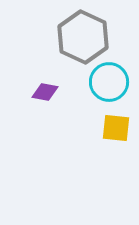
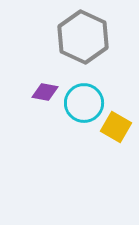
cyan circle: moved 25 px left, 21 px down
yellow square: moved 1 px up; rotated 24 degrees clockwise
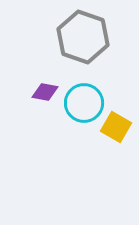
gray hexagon: rotated 6 degrees counterclockwise
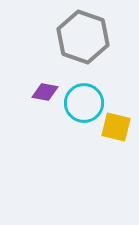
yellow square: rotated 16 degrees counterclockwise
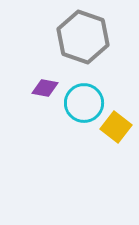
purple diamond: moved 4 px up
yellow square: rotated 24 degrees clockwise
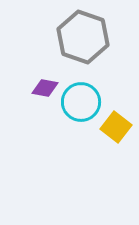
cyan circle: moved 3 px left, 1 px up
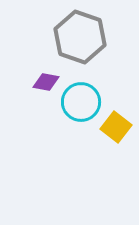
gray hexagon: moved 3 px left
purple diamond: moved 1 px right, 6 px up
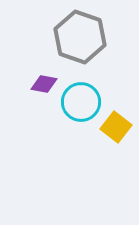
purple diamond: moved 2 px left, 2 px down
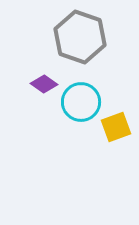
purple diamond: rotated 24 degrees clockwise
yellow square: rotated 32 degrees clockwise
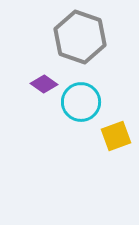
yellow square: moved 9 px down
